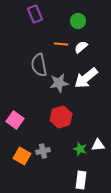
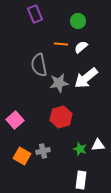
pink square: rotated 12 degrees clockwise
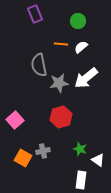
white triangle: moved 15 px down; rotated 40 degrees clockwise
orange square: moved 1 px right, 2 px down
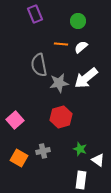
orange square: moved 4 px left
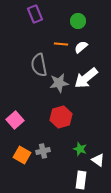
orange square: moved 3 px right, 3 px up
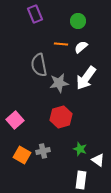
white arrow: rotated 15 degrees counterclockwise
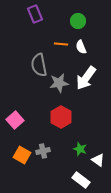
white semicircle: rotated 72 degrees counterclockwise
red hexagon: rotated 15 degrees counterclockwise
white rectangle: rotated 60 degrees counterclockwise
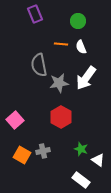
green star: moved 1 px right
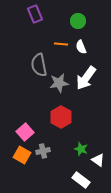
pink square: moved 10 px right, 12 px down
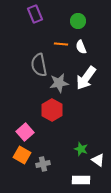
red hexagon: moved 9 px left, 7 px up
gray cross: moved 13 px down
white rectangle: rotated 36 degrees counterclockwise
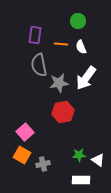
purple rectangle: moved 21 px down; rotated 30 degrees clockwise
red hexagon: moved 11 px right, 2 px down; rotated 20 degrees clockwise
green star: moved 2 px left, 6 px down; rotated 24 degrees counterclockwise
